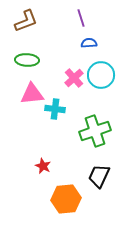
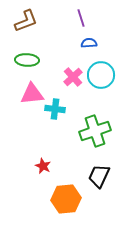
pink cross: moved 1 px left, 1 px up
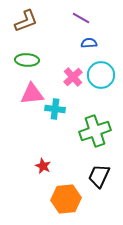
purple line: rotated 42 degrees counterclockwise
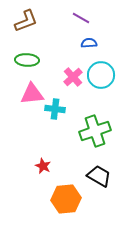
black trapezoid: rotated 95 degrees clockwise
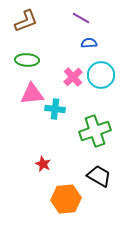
red star: moved 2 px up
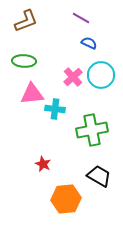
blue semicircle: rotated 28 degrees clockwise
green ellipse: moved 3 px left, 1 px down
green cross: moved 3 px left, 1 px up; rotated 8 degrees clockwise
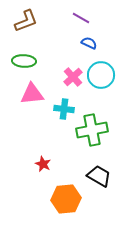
cyan cross: moved 9 px right
